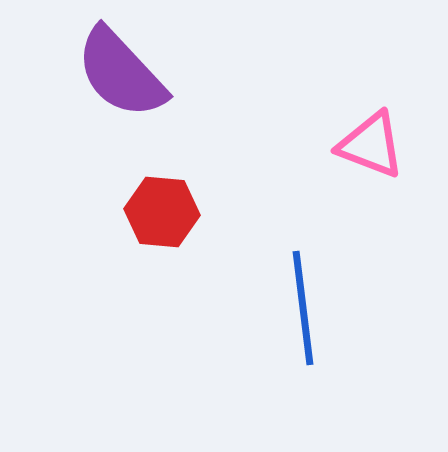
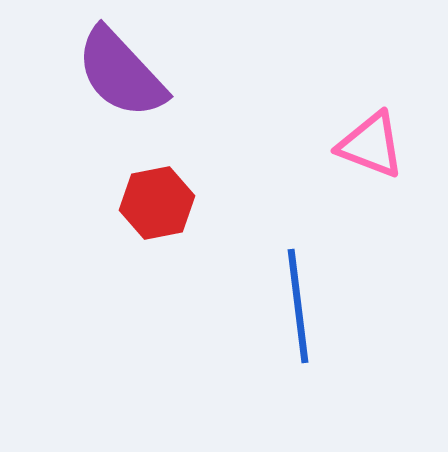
red hexagon: moved 5 px left, 9 px up; rotated 16 degrees counterclockwise
blue line: moved 5 px left, 2 px up
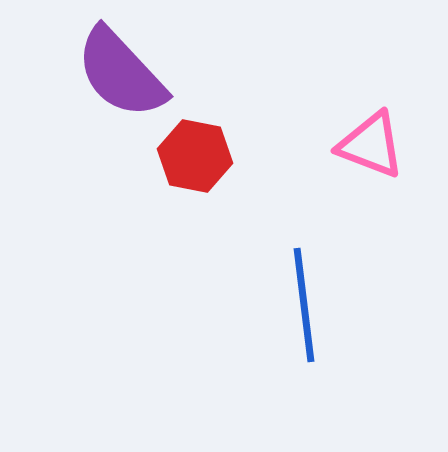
red hexagon: moved 38 px right, 47 px up; rotated 22 degrees clockwise
blue line: moved 6 px right, 1 px up
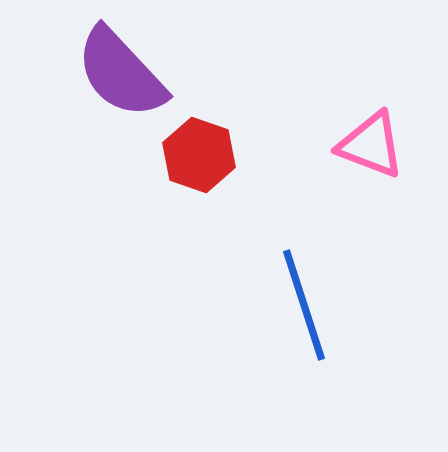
red hexagon: moved 4 px right, 1 px up; rotated 8 degrees clockwise
blue line: rotated 11 degrees counterclockwise
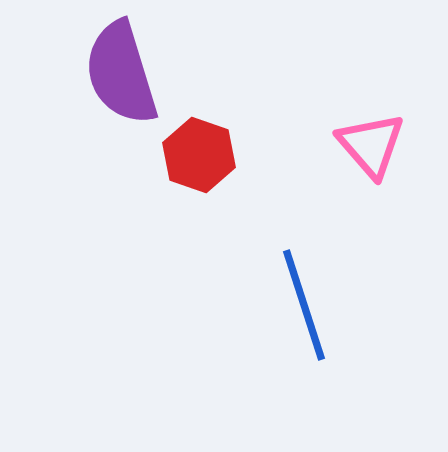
purple semicircle: rotated 26 degrees clockwise
pink triangle: rotated 28 degrees clockwise
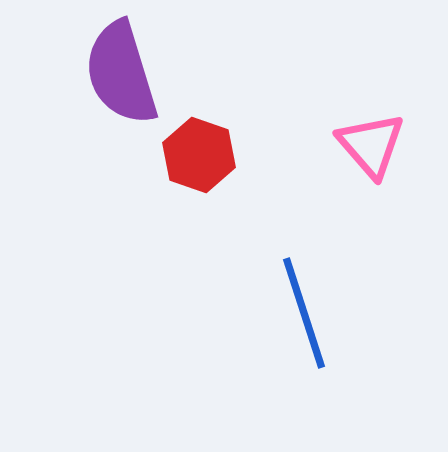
blue line: moved 8 px down
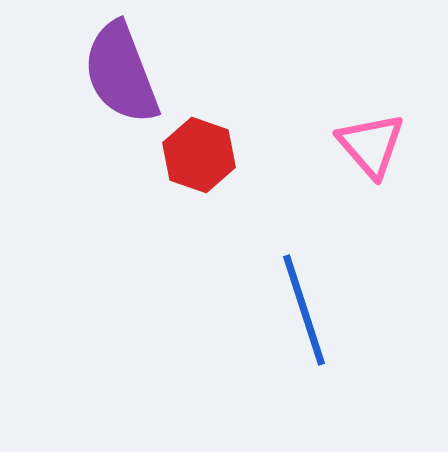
purple semicircle: rotated 4 degrees counterclockwise
blue line: moved 3 px up
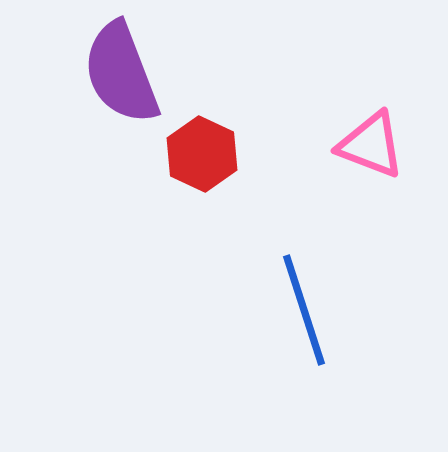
pink triangle: rotated 28 degrees counterclockwise
red hexagon: moved 3 px right, 1 px up; rotated 6 degrees clockwise
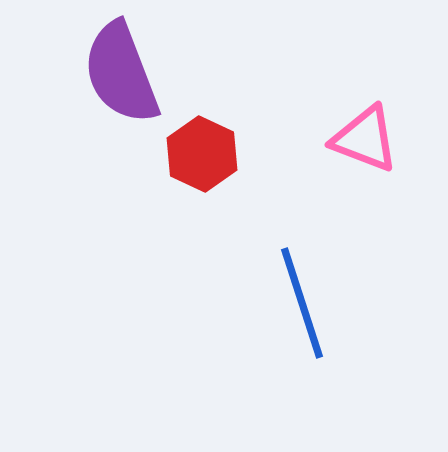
pink triangle: moved 6 px left, 6 px up
blue line: moved 2 px left, 7 px up
